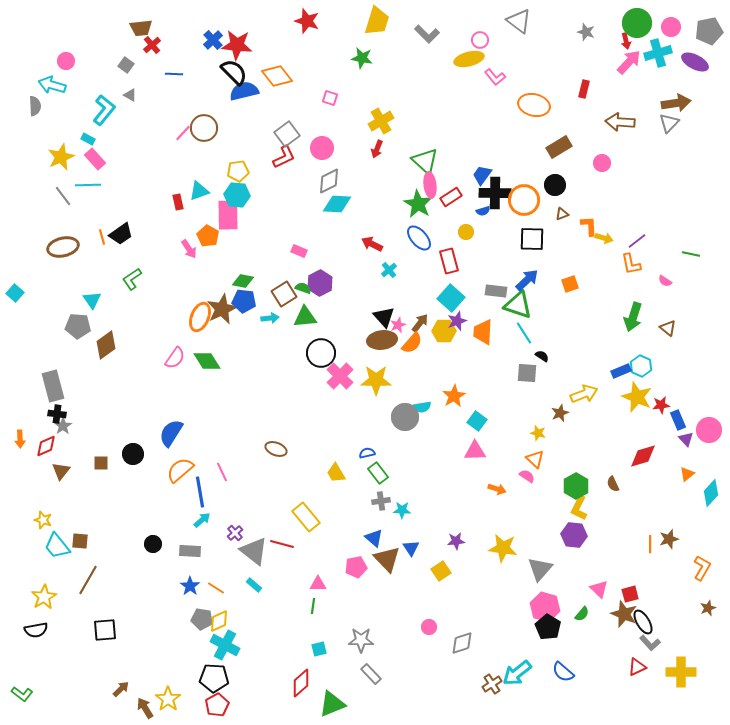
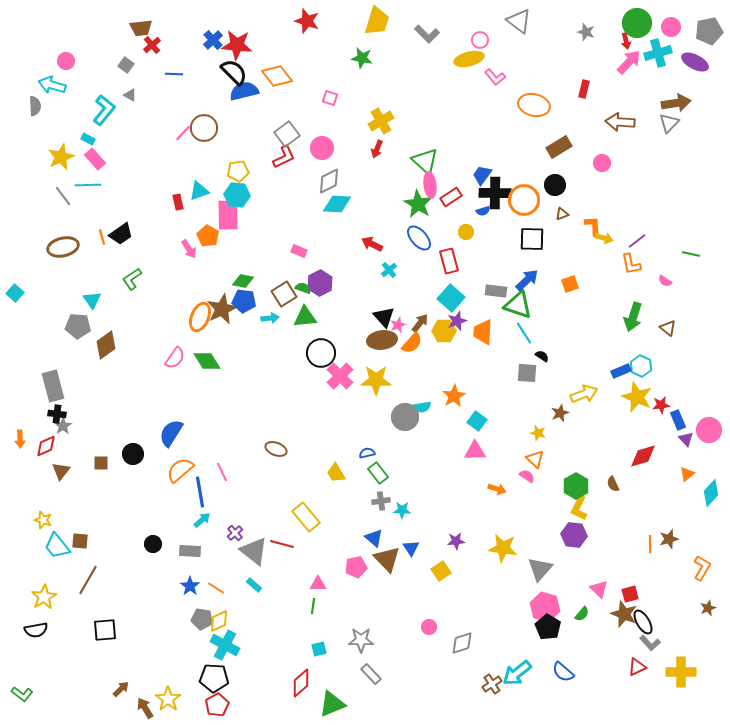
orange L-shape at (589, 226): moved 4 px right
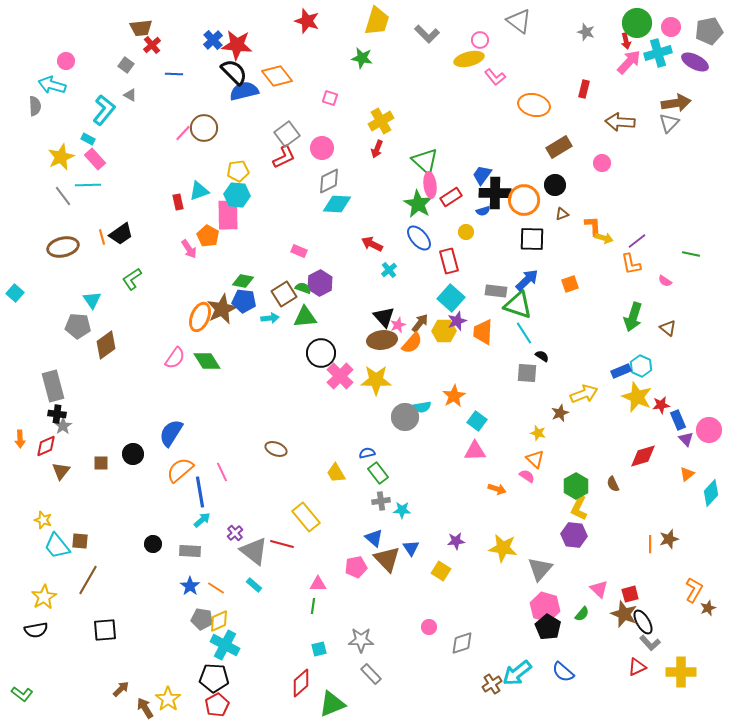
orange L-shape at (702, 568): moved 8 px left, 22 px down
yellow square at (441, 571): rotated 24 degrees counterclockwise
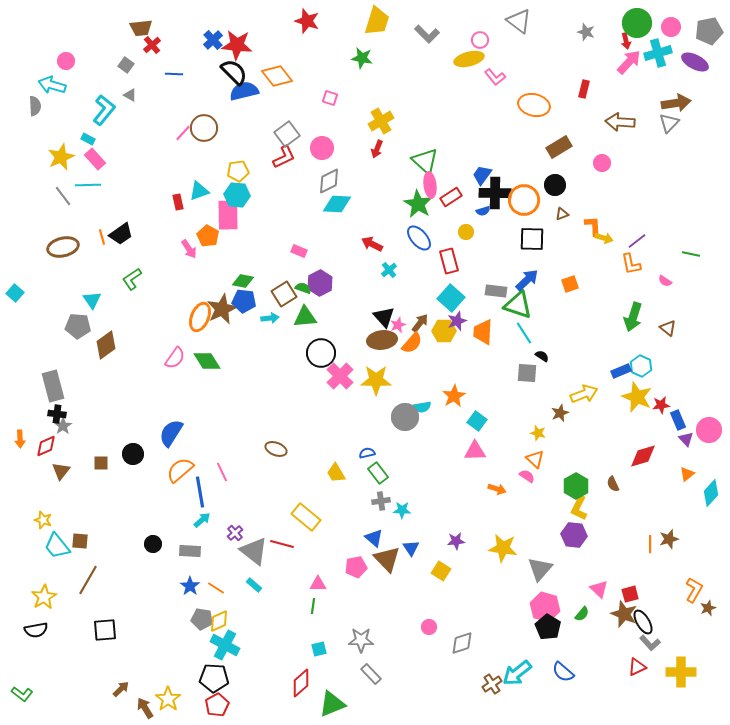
yellow rectangle at (306, 517): rotated 12 degrees counterclockwise
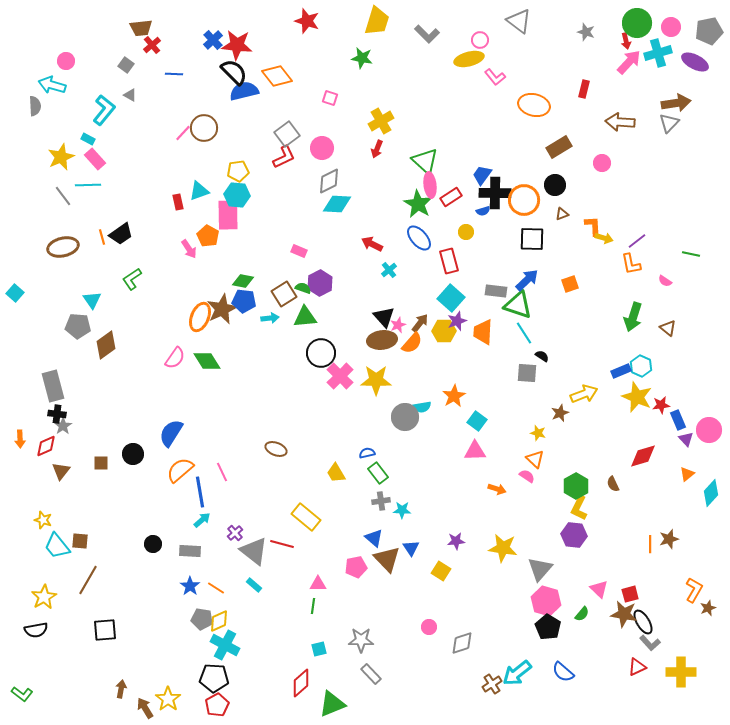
pink hexagon at (545, 607): moved 1 px right, 6 px up
brown star at (624, 614): rotated 12 degrees counterclockwise
brown arrow at (121, 689): rotated 36 degrees counterclockwise
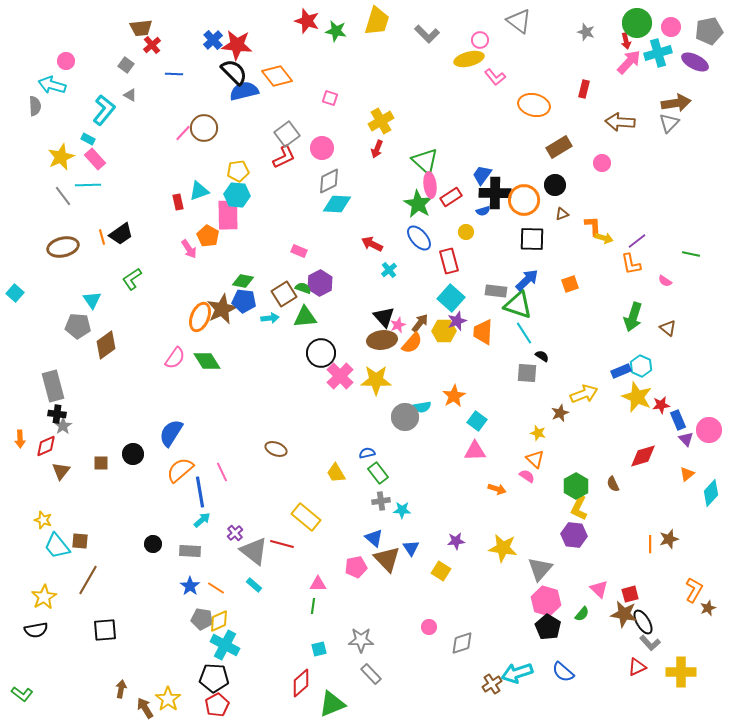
green star at (362, 58): moved 26 px left, 27 px up
cyan arrow at (517, 673): rotated 20 degrees clockwise
